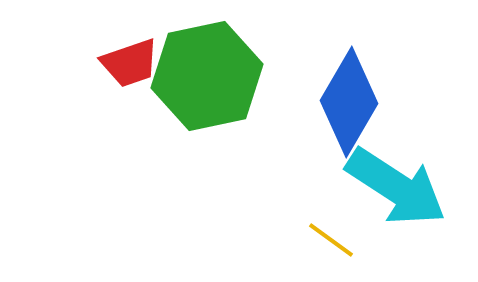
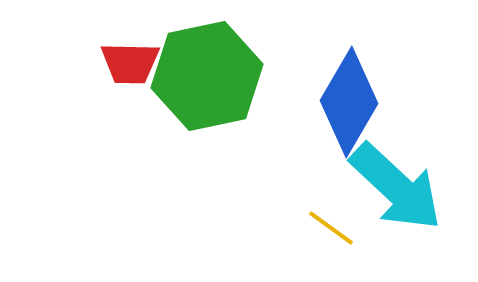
red trapezoid: rotated 20 degrees clockwise
cyan arrow: rotated 10 degrees clockwise
yellow line: moved 12 px up
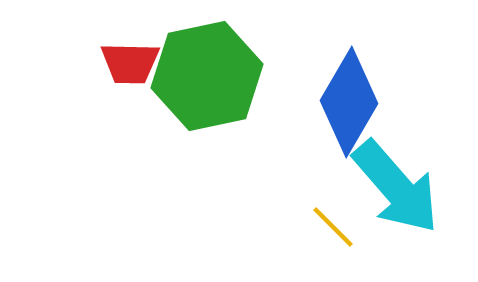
cyan arrow: rotated 6 degrees clockwise
yellow line: moved 2 px right, 1 px up; rotated 9 degrees clockwise
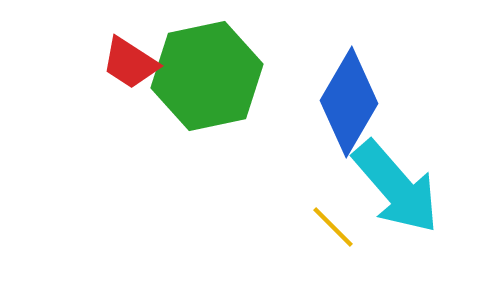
red trapezoid: rotated 32 degrees clockwise
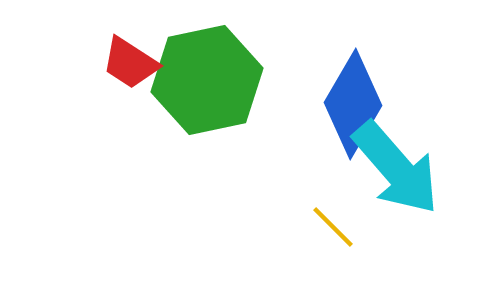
green hexagon: moved 4 px down
blue diamond: moved 4 px right, 2 px down
cyan arrow: moved 19 px up
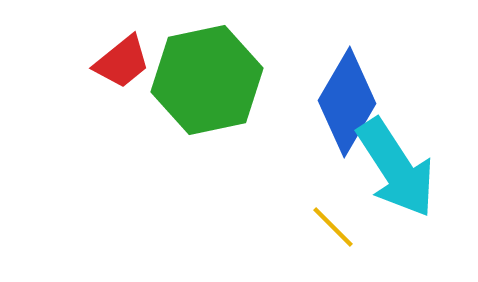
red trapezoid: moved 8 px left, 1 px up; rotated 72 degrees counterclockwise
blue diamond: moved 6 px left, 2 px up
cyan arrow: rotated 8 degrees clockwise
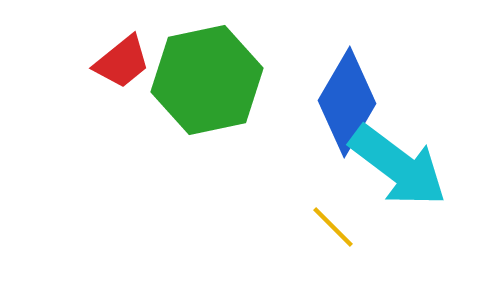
cyan arrow: moved 2 px right, 2 px up; rotated 20 degrees counterclockwise
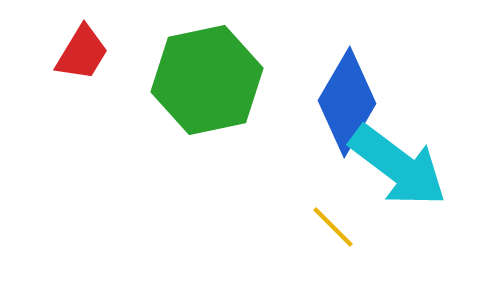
red trapezoid: moved 40 px left, 9 px up; rotated 20 degrees counterclockwise
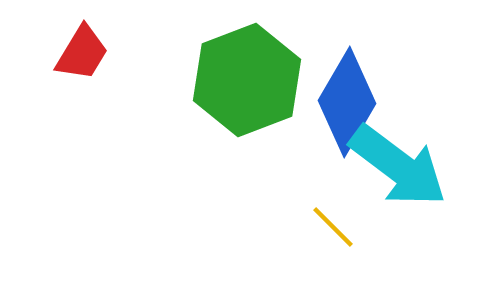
green hexagon: moved 40 px right; rotated 9 degrees counterclockwise
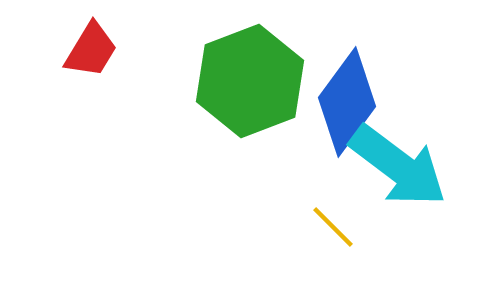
red trapezoid: moved 9 px right, 3 px up
green hexagon: moved 3 px right, 1 px down
blue diamond: rotated 6 degrees clockwise
